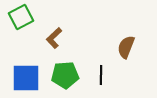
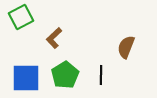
green pentagon: rotated 28 degrees counterclockwise
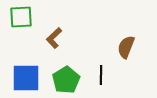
green square: rotated 25 degrees clockwise
green pentagon: moved 1 px right, 5 px down
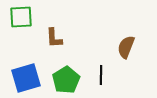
brown L-shape: rotated 50 degrees counterclockwise
blue square: rotated 16 degrees counterclockwise
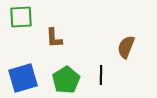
blue square: moved 3 px left
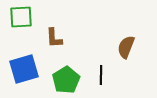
blue square: moved 1 px right, 9 px up
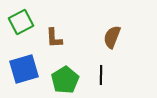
green square: moved 5 px down; rotated 25 degrees counterclockwise
brown semicircle: moved 14 px left, 10 px up
green pentagon: moved 1 px left
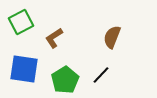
brown L-shape: rotated 60 degrees clockwise
blue square: rotated 24 degrees clockwise
black line: rotated 42 degrees clockwise
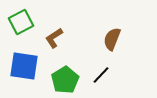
brown semicircle: moved 2 px down
blue square: moved 3 px up
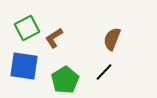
green square: moved 6 px right, 6 px down
black line: moved 3 px right, 3 px up
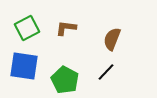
brown L-shape: moved 12 px right, 10 px up; rotated 40 degrees clockwise
black line: moved 2 px right
green pentagon: rotated 12 degrees counterclockwise
